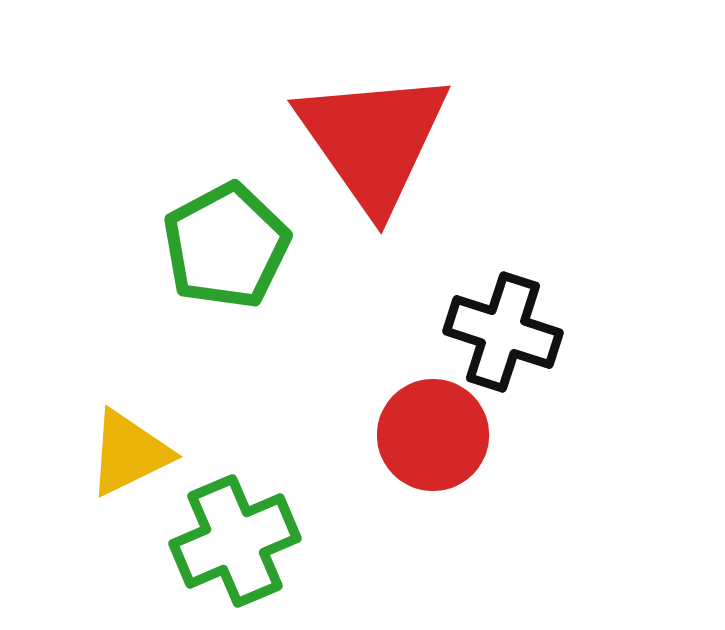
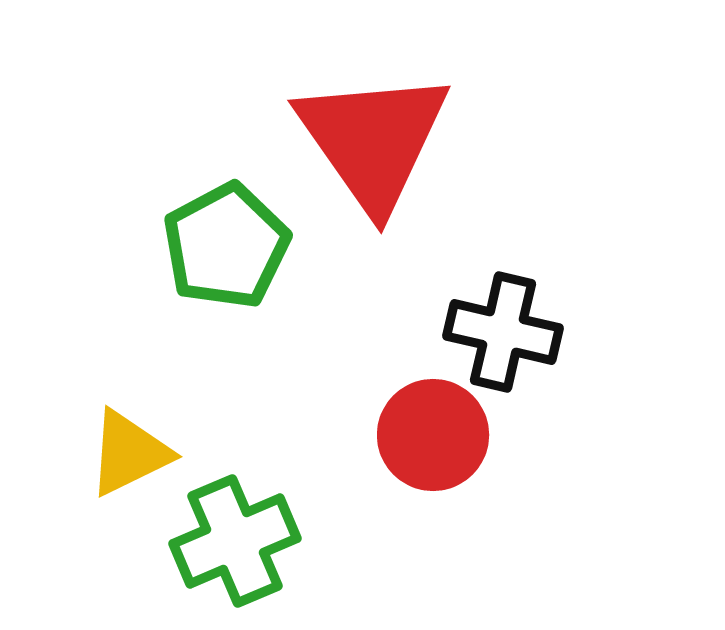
black cross: rotated 5 degrees counterclockwise
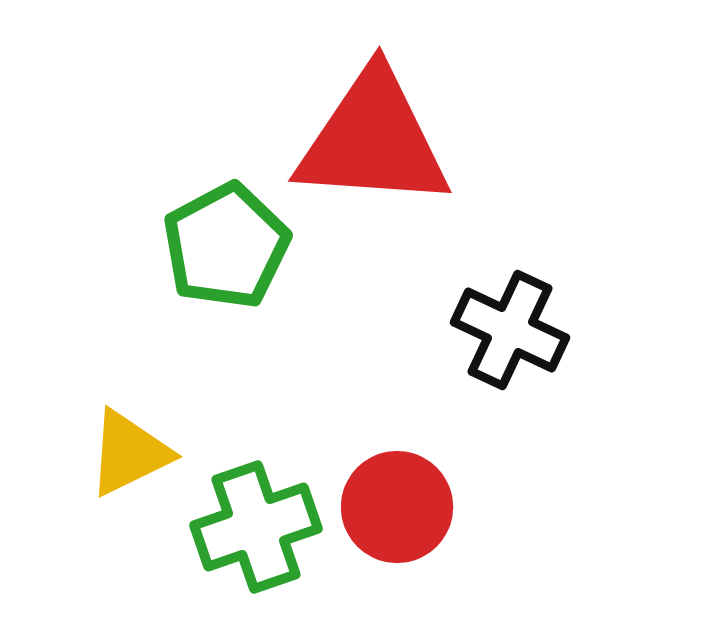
red triangle: rotated 51 degrees counterclockwise
black cross: moved 7 px right, 2 px up; rotated 12 degrees clockwise
red circle: moved 36 px left, 72 px down
green cross: moved 21 px right, 14 px up; rotated 4 degrees clockwise
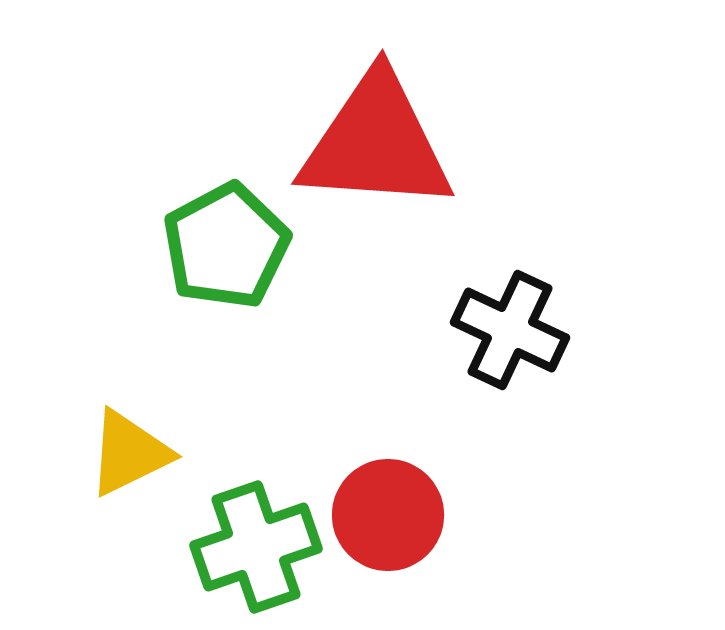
red triangle: moved 3 px right, 3 px down
red circle: moved 9 px left, 8 px down
green cross: moved 20 px down
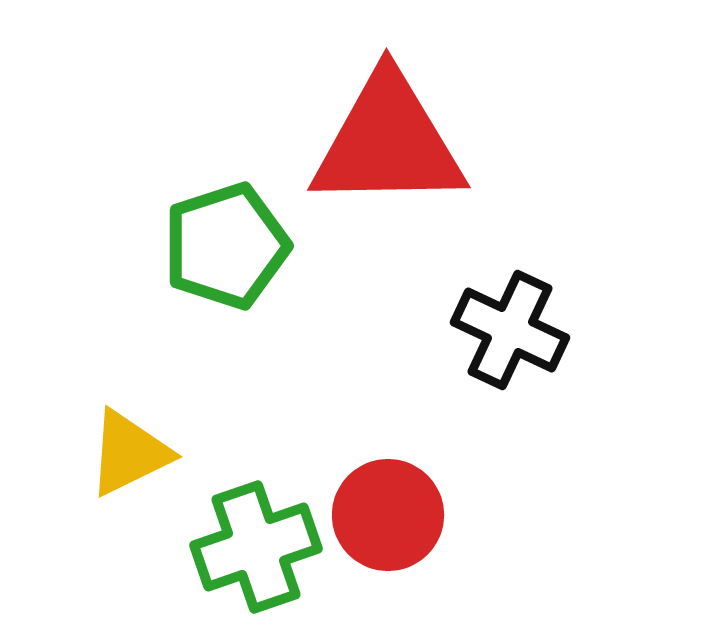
red triangle: moved 12 px right, 1 px up; rotated 5 degrees counterclockwise
green pentagon: rotated 10 degrees clockwise
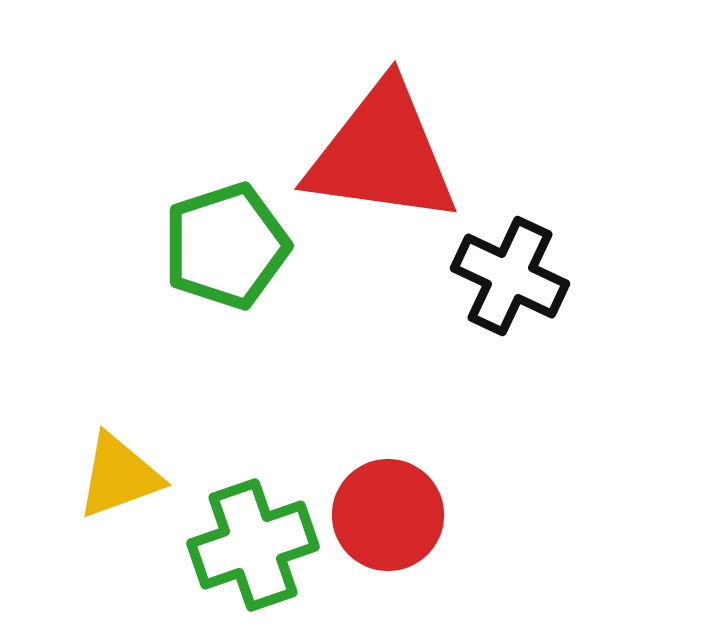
red triangle: moved 6 px left, 12 px down; rotated 9 degrees clockwise
black cross: moved 54 px up
yellow triangle: moved 10 px left, 23 px down; rotated 6 degrees clockwise
green cross: moved 3 px left, 2 px up
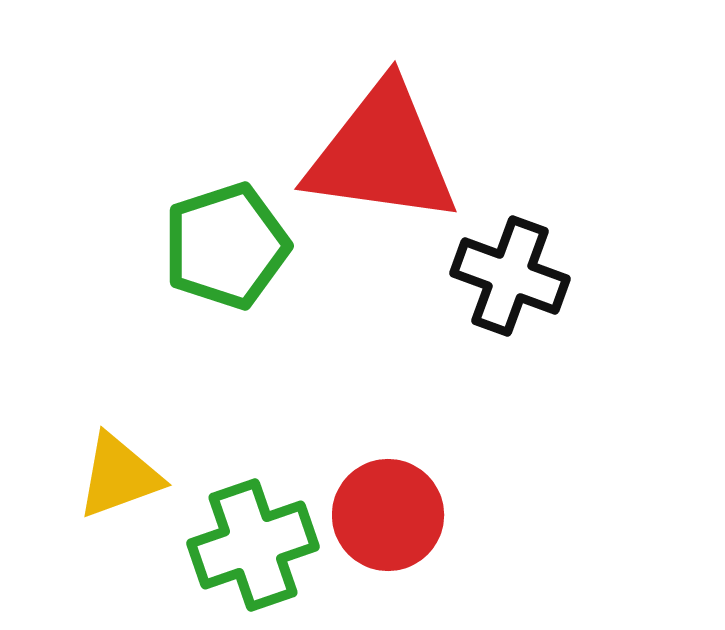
black cross: rotated 5 degrees counterclockwise
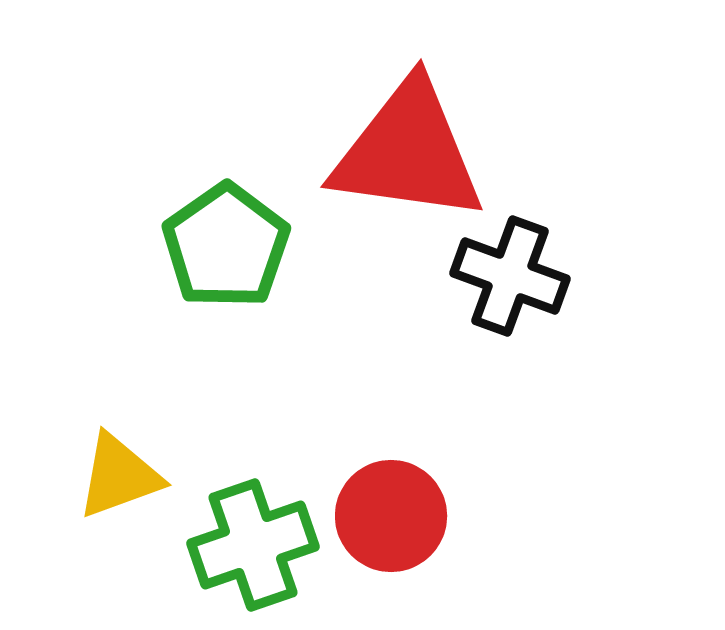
red triangle: moved 26 px right, 2 px up
green pentagon: rotated 17 degrees counterclockwise
red circle: moved 3 px right, 1 px down
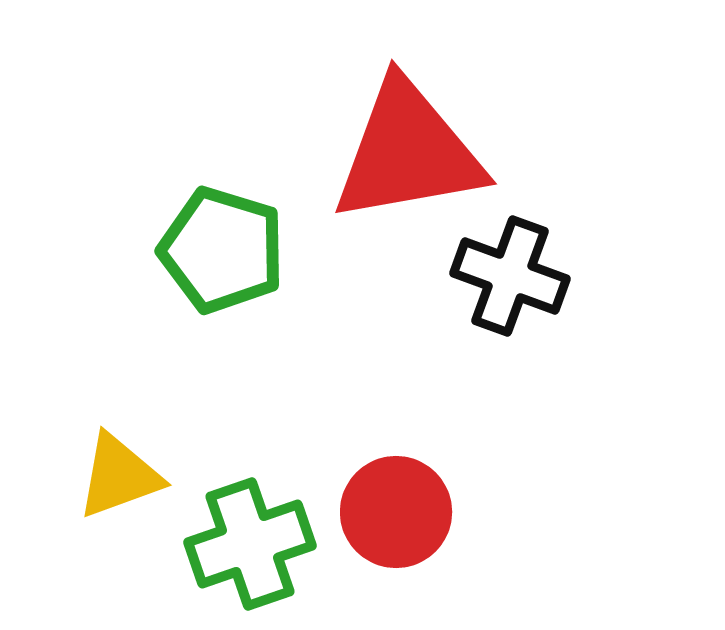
red triangle: rotated 18 degrees counterclockwise
green pentagon: moved 4 px left, 4 px down; rotated 20 degrees counterclockwise
red circle: moved 5 px right, 4 px up
green cross: moved 3 px left, 1 px up
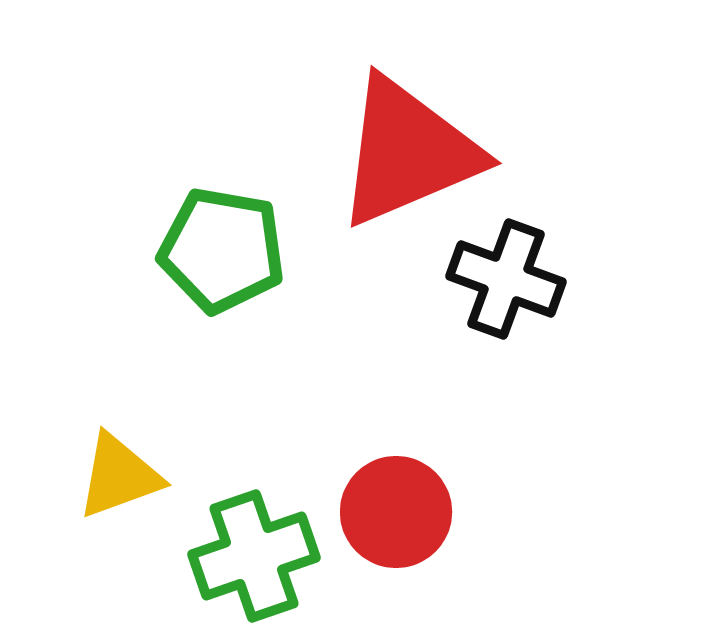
red triangle: rotated 13 degrees counterclockwise
green pentagon: rotated 7 degrees counterclockwise
black cross: moved 4 px left, 3 px down
green cross: moved 4 px right, 12 px down
